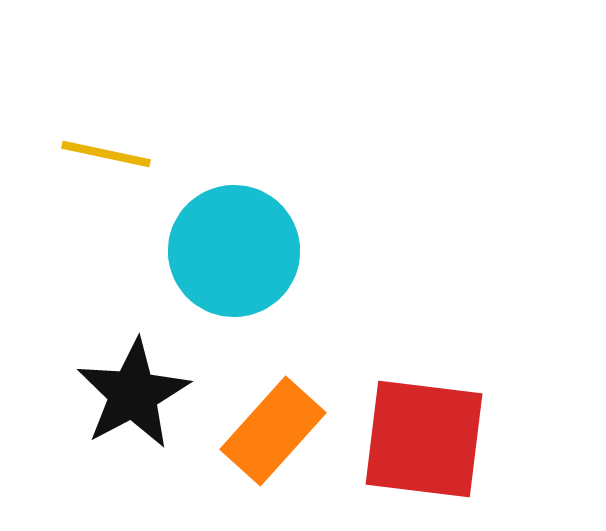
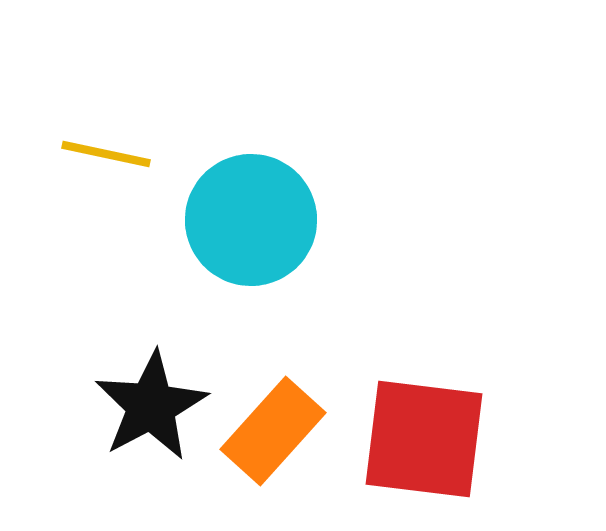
cyan circle: moved 17 px right, 31 px up
black star: moved 18 px right, 12 px down
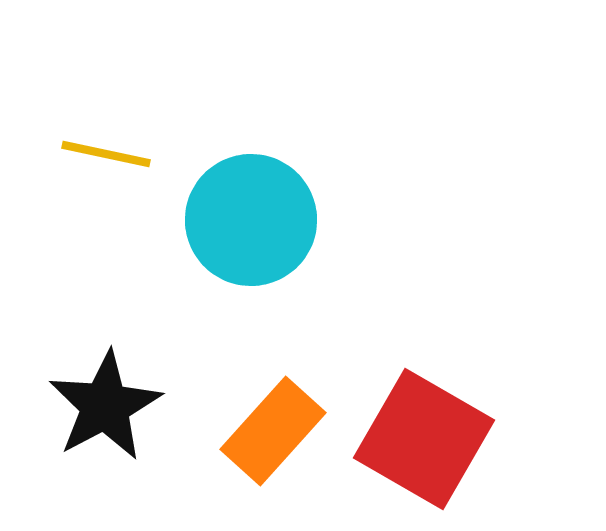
black star: moved 46 px left
red square: rotated 23 degrees clockwise
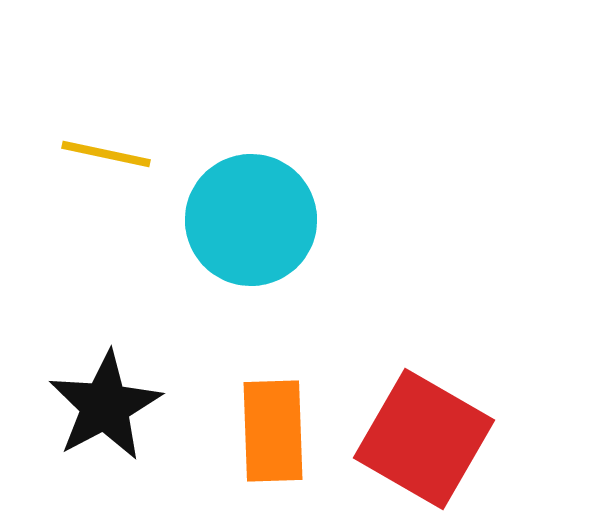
orange rectangle: rotated 44 degrees counterclockwise
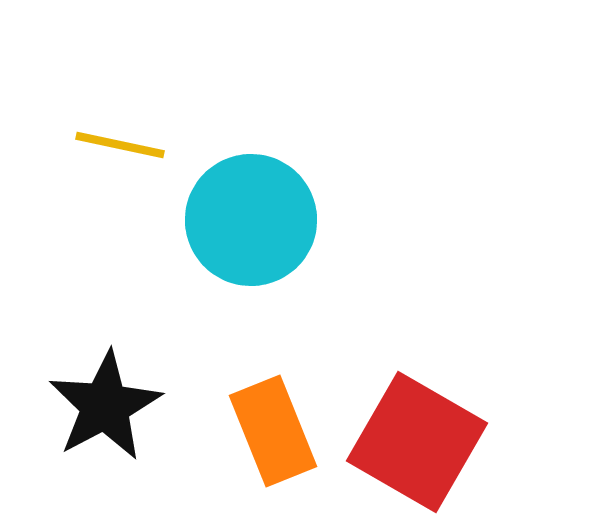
yellow line: moved 14 px right, 9 px up
orange rectangle: rotated 20 degrees counterclockwise
red square: moved 7 px left, 3 px down
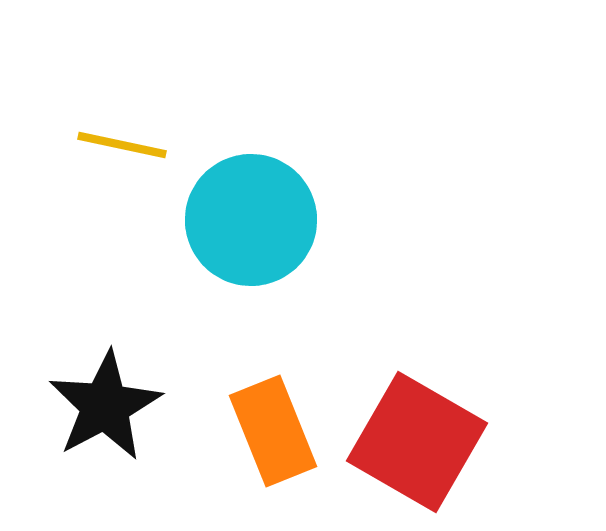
yellow line: moved 2 px right
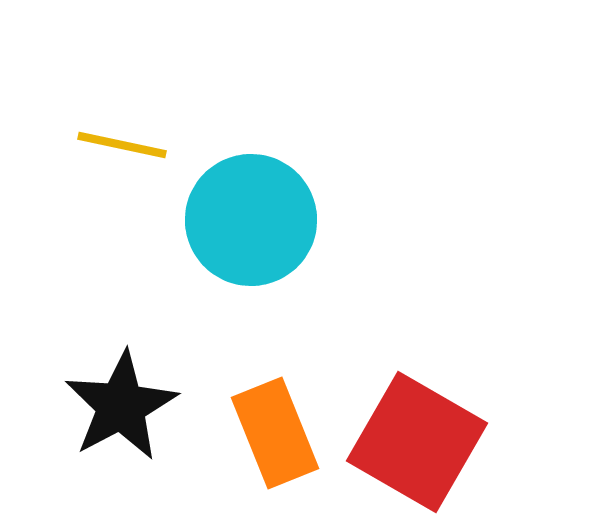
black star: moved 16 px right
orange rectangle: moved 2 px right, 2 px down
